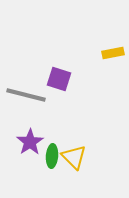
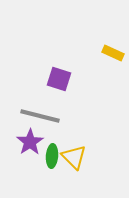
yellow rectangle: rotated 35 degrees clockwise
gray line: moved 14 px right, 21 px down
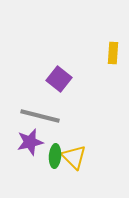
yellow rectangle: rotated 70 degrees clockwise
purple square: rotated 20 degrees clockwise
purple star: rotated 20 degrees clockwise
green ellipse: moved 3 px right
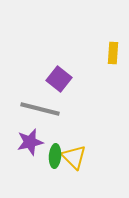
gray line: moved 7 px up
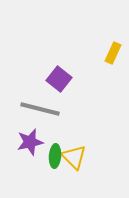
yellow rectangle: rotated 20 degrees clockwise
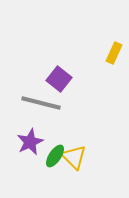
yellow rectangle: moved 1 px right
gray line: moved 1 px right, 6 px up
purple star: rotated 12 degrees counterclockwise
green ellipse: rotated 30 degrees clockwise
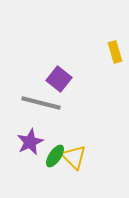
yellow rectangle: moved 1 px right, 1 px up; rotated 40 degrees counterclockwise
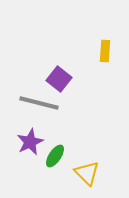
yellow rectangle: moved 10 px left, 1 px up; rotated 20 degrees clockwise
gray line: moved 2 px left
yellow triangle: moved 13 px right, 16 px down
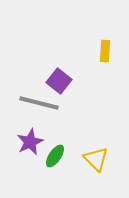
purple square: moved 2 px down
yellow triangle: moved 9 px right, 14 px up
